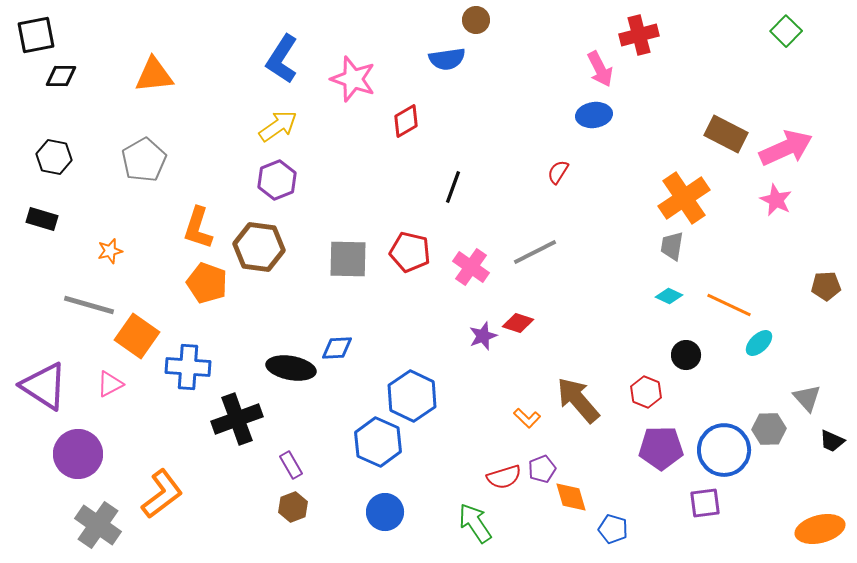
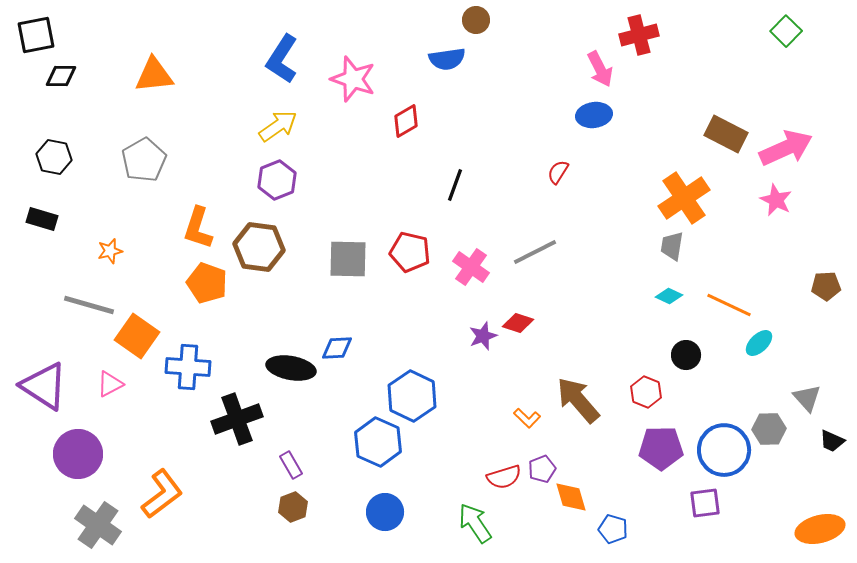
black line at (453, 187): moved 2 px right, 2 px up
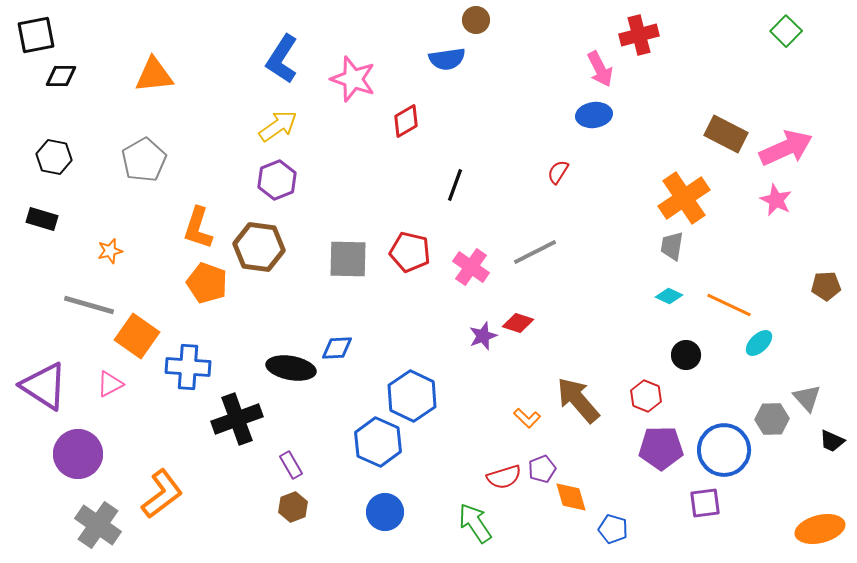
red hexagon at (646, 392): moved 4 px down
gray hexagon at (769, 429): moved 3 px right, 10 px up
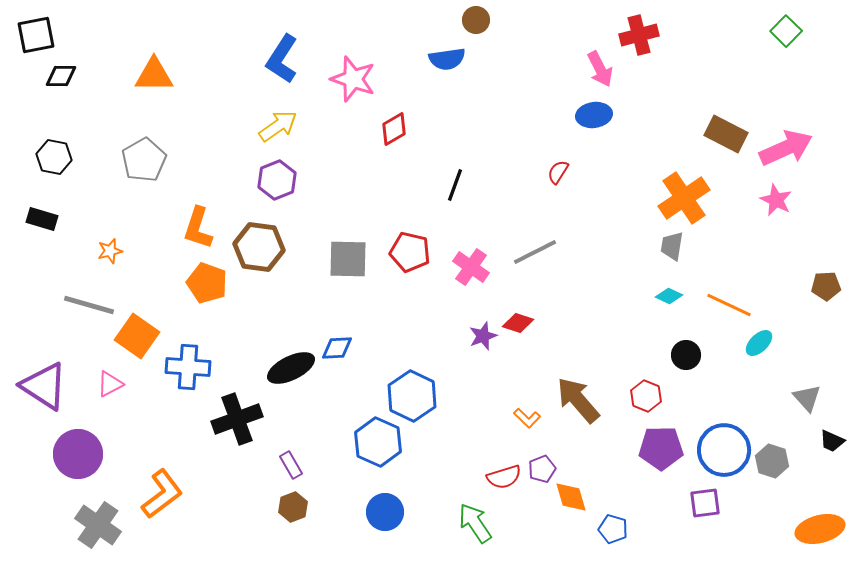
orange triangle at (154, 75): rotated 6 degrees clockwise
red diamond at (406, 121): moved 12 px left, 8 px down
black ellipse at (291, 368): rotated 36 degrees counterclockwise
gray hexagon at (772, 419): moved 42 px down; rotated 20 degrees clockwise
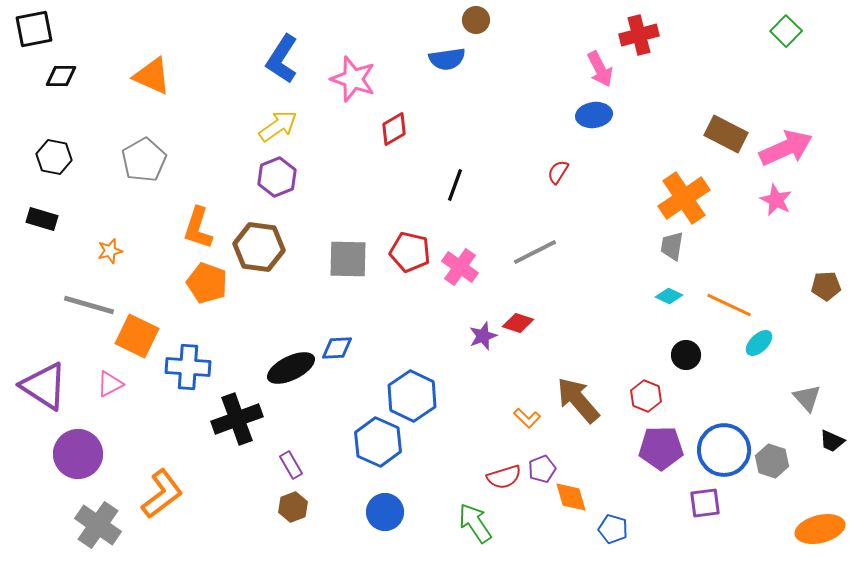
black square at (36, 35): moved 2 px left, 6 px up
orange triangle at (154, 75): moved 2 px left, 1 px down; rotated 24 degrees clockwise
purple hexagon at (277, 180): moved 3 px up
pink cross at (471, 267): moved 11 px left
orange square at (137, 336): rotated 9 degrees counterclockwise
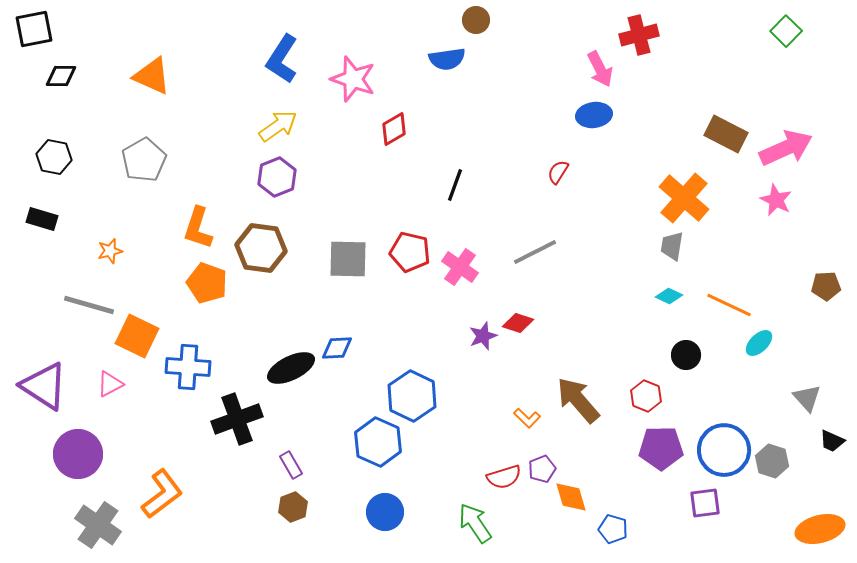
orange cross at (684, 198): rotated 15 degrees counterclockwise
brown hexagon at (259, 247): moved 2 px right, 1 px down
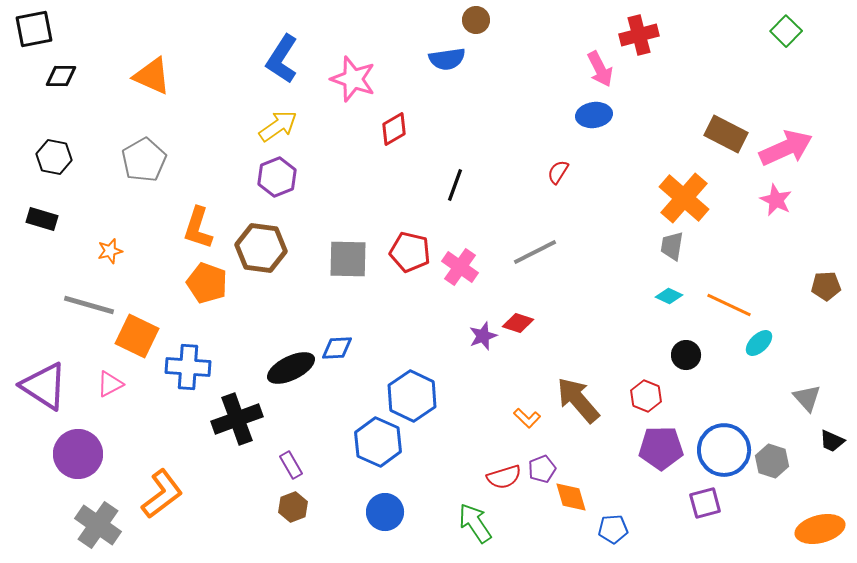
purple square at (705, 503): rotated 8 degrees counterclockwise
blue pentagon at (613, 529): rotated 20 degrees counterclockwise
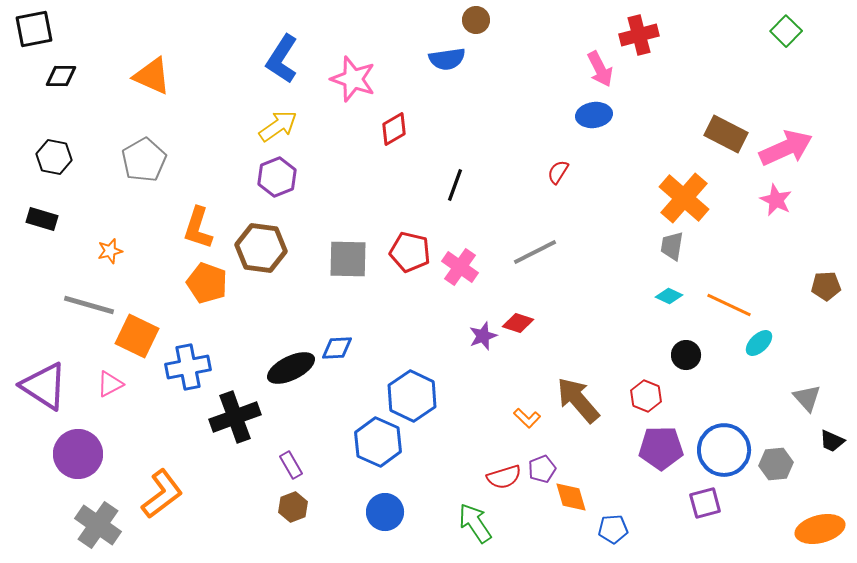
blue cross at (188, 367): rotated 15 degrees counterclockwise
black cross at (237, 419): moved 2 px left, 2 px up
gray hexagon at (772, 461): moved 4 px right, 3 px down; rotated 24 degrees counterclockwise
